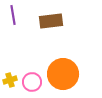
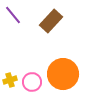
purple line: rotated 30 degrees counterclockwise
brown rectangle: rotated 40 degrees counterclockwise
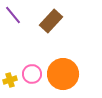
pink circle: moved 8 px up
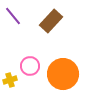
purple line: moved 1 px down
pink circle: moved 2 px left, 8 px up
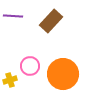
purple line: rotated 48 degrees counterclockwise
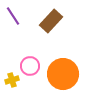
purple line: rotated 54 degrees clockwise
yellow cross: moved 2 px right
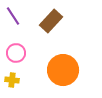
pink circle: moved 14 px left, 13 px up
orange circle: moved 4 px up
yellow cross: rotated 24 degrees clockwise
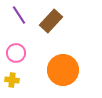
purple line: moved 6 px right, 1 px up
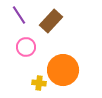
pink circle: moved 10 px right, 6 px up
yellow cross: moved 27 px right, 3 px down
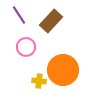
yellow cross: moved 2 px up
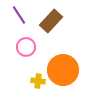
yellow cross: moved 1 px left
